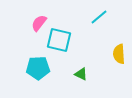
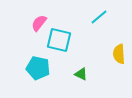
cyan pentagon: rotated 15 degrees clockwise
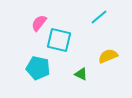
yellow semicircle: moved 11 px left, 2 px down; rotated 72 degrees clockwise
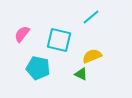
cyan line: moved 8 px left
pink semicircle: moved 17 px left, 11 px down
yellow semicircle: moved 16 px left
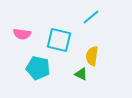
pink semicircle: rotated 120 degrees counterclockwise
yellow semicircle: rotated 60 degrees counterclockwise
